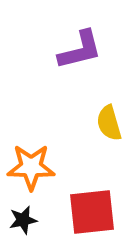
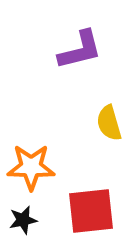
red square: moved 1 px left, 1 px up
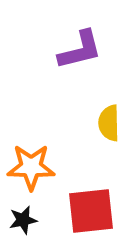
yellow semicircle: rotated 15 degrees clockwise
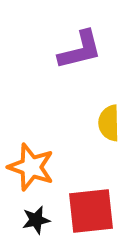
orange star: rotated 18 degrees clockwise
black star: moved 13 px right
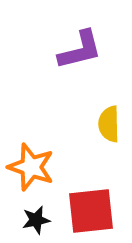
yellow semicircle: moved 1 px down
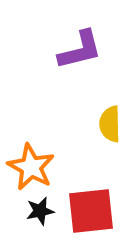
yellow semicircle: moved 1 px right
orange star: rotated 9 degrees clockwise
black star: moved 4 px right, 9 px up
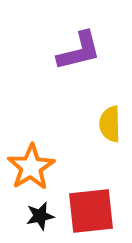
purple L-shape: moved 1 px left, 1 px down
orange star: rotated 12 degrees clockwise
black star: moved 5 px down
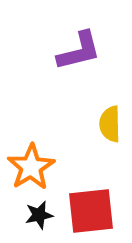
black star: moved 1 px left, 1 px up
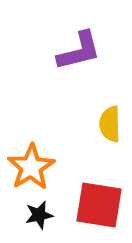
red square: moved 8 px right, 6 px up; rotated 15 degrees clockwise
